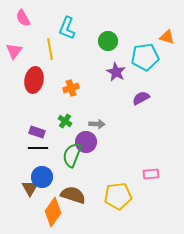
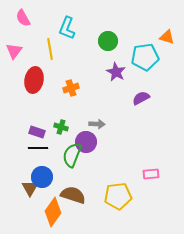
green cross: moved 4 px left, 6 px down; rotated 16 degrees counterclockwise
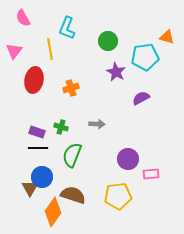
purple circle: moved 42 px right, 17 px down
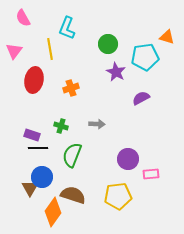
green circle: moved 3 px down
green cross: moved 1 px up
purple rectangle: moved 5 px left, 3 px down
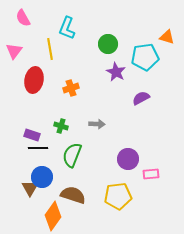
orange diamond: moved 4 px down
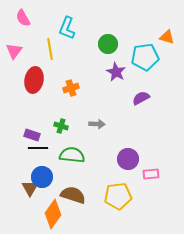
green semicircle: rotated 75 degrees clockwise
orange diamond: moved 2 px up
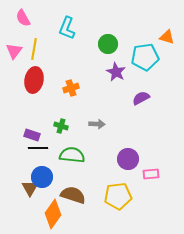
yellow line: moved 16 px left; rotated 20 degrees clockwise
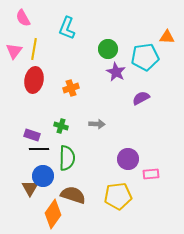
orange triangle: rotated 14 degrees counterclockwise
green circle: moved 5 px down
black line: moved 1 px right, 1 px down
green semicircle: moved 5 px left, 3 px down; rotated 85 degrees clockwise
blue circle: moved 1 px right, 1 px up
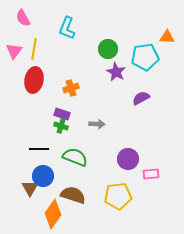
purple rectangle: moved 30 px right, 21 px up
green semicircle: moved 8 px right, 1 px up; rotated 70 degrees counterclockwise
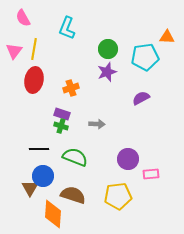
purple star: moved 9 px left; rotated 24 degrees clockwise
orange diamond: rotated 32 degrees counterclockwise
